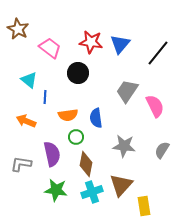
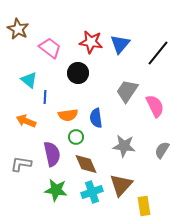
brown diamond: rotated 35 degrees counterclockwise
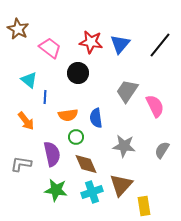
black line: moved 2 px right, 8 px up
orange arrow: rotated 150 degrees counterclockwise
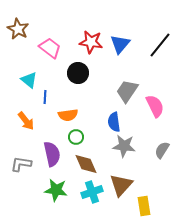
blue semicircle: moved 18 px right, 4 px down
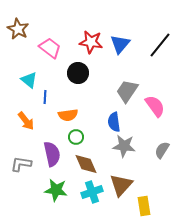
pink semicircle: rotated 10 degrees counterclockwise
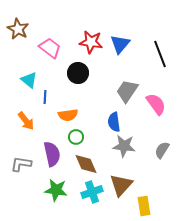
black line: moved 9 px down; rotated 60 degrees counterclockwise
pink semicircle: moved 1 px right, 2 px up
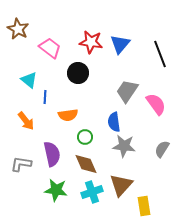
green circle: moved 9 px right
gray semicircle: moved 1 px up
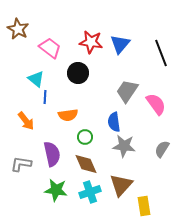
black line: moved 1 px right, 1 px up
cyan triangle: moved 7 px right, 1 px up
cyan cross: moved 2 px left
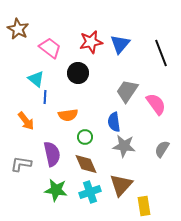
red star: rotated 20 degrees counterclockwise
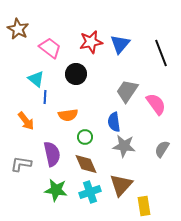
black circle: moved 2 px left, 1 px down
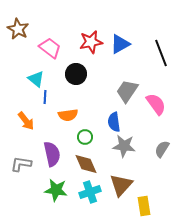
blue triangle: rotated 20 degrees clockwise
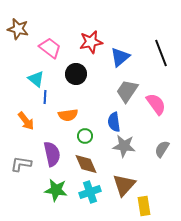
brown star: rotated 15 degrees counterclockwise
blue triangle: moved 13 px down; rotated 10 degrees counterclockwise
green circle: moved 1 px up
brown triangle: moved 3 px right
